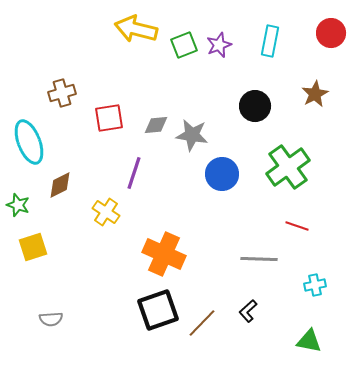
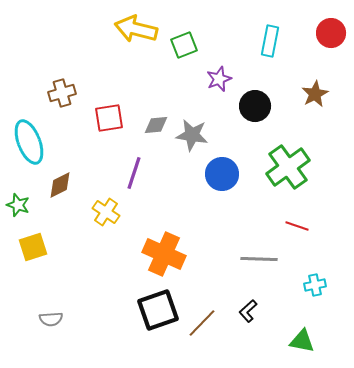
purple star: moved 34 px down
green triangle: moved 7 px left
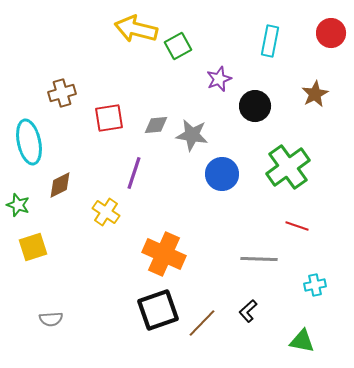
green square: moved 6 px left, 1 px down; rotated 8 degrees counterclockwise
cyan ellipse: rotated 9 degrees clockwise
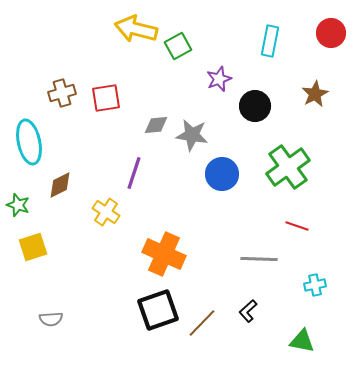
red square: moved 3 px left, 20 px up
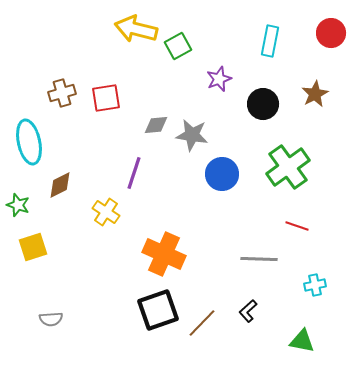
black circle: moved 8 px right, 2 px up
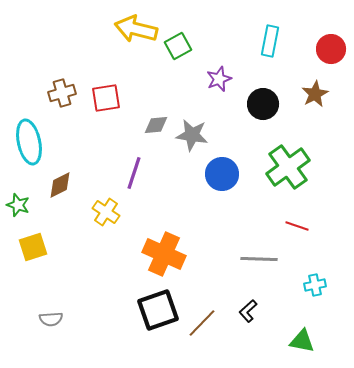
red circle: moved 16 px down
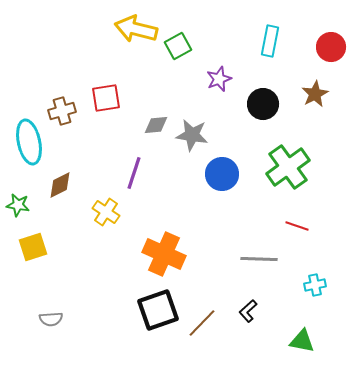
red circle: moved 2 px up
brown cross: moved 18 px down
green star: rotated 10 degrees counterclockwise
